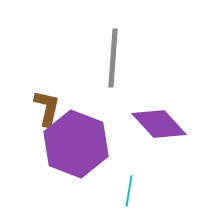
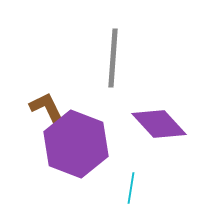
brown L-shape: rotated 39 degrees counterclockwise
cyan line: moved 2 px right, 3 px up
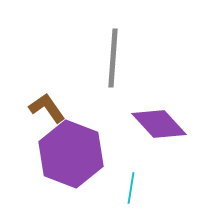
brown L-shape: rotated 9 degrees counterclockwise
purple hexagon: moved 5 px left, 10 px down
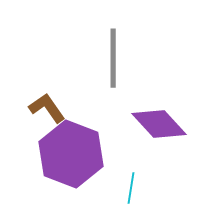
gray line: rotated 4 degrees counterclockwise
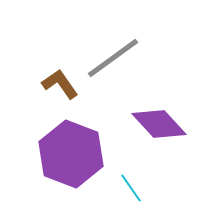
gray line: rotated 54 degrees clockwise
brown L-shape: moved 13 px right, 24 px up
cyan line: rotated 44 degrees counterclockwise
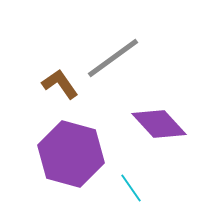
purple hexagon: rotated 6 degrees counterclockwise
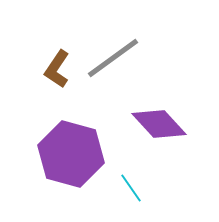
brown L-shape: moved 3 px left, 15 px up; rotated 111 degrees counterclockwise
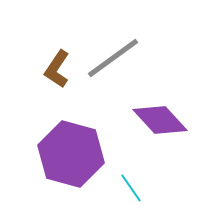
purple diamond: moved 1 px right, 4 px up
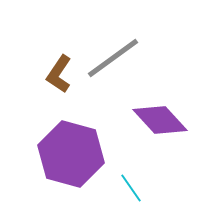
brown L-shape: moved 2 px right, 5 px down
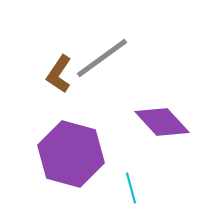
gray line: moved 11 px left
purple diamond: moved 2 px right, 2 px down
cyan line: rotated 20 degrees clockwise
